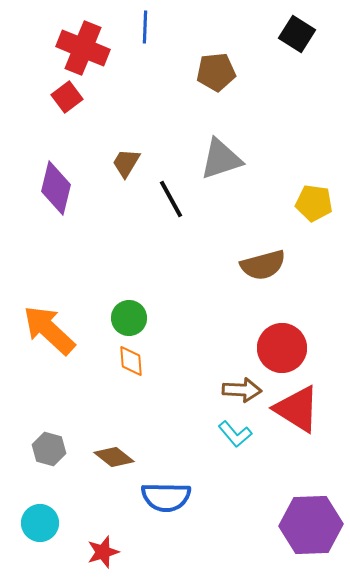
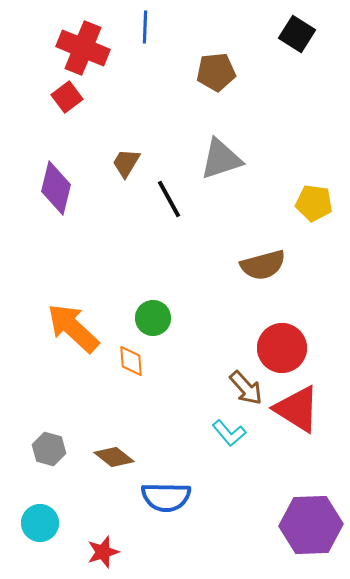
black line: moved 2 px left
green circle: moved 24 px right
orange arrow: moved 24 px right, 2 px up
brown arrow: moved 4 px right, 2 px up; rotated 45 degrees clockwise
cyan L-shape: moved 6 px left, 1 px up
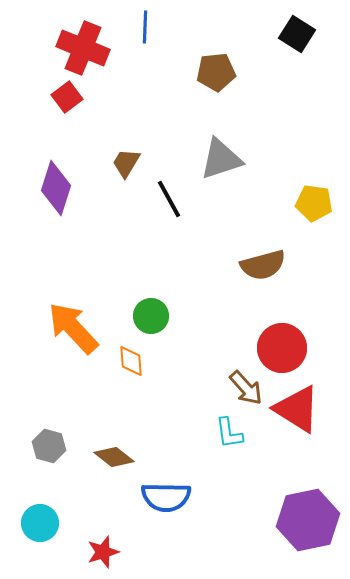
purple diamond: rotated 4 degrees clockwise
green circle: moved 2 px left, 2 px up
orange arrow: rotated 4 degrees clockwise
cyan L-shape: rotated 32 degrees clockwise
gray hexagon: moved 3 px up
purple hexagon: moved 3 px left, 5 px up; rotated 10 degrees counterclockwise
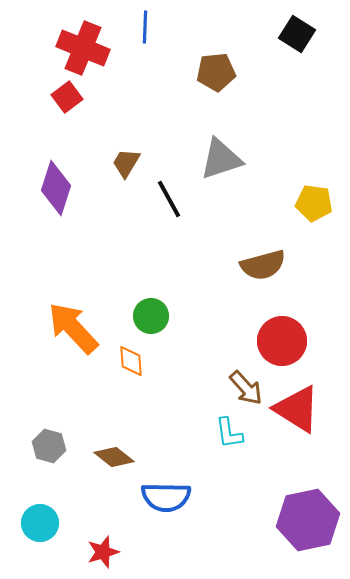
red circle: moved 7 px up
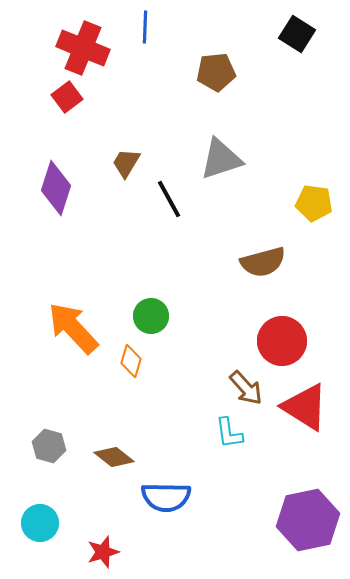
brown semicircle: moved 3 px up
orange diamond: rotated 20 degrees clockwise
red triangle: moved 8 px right, 2 px up
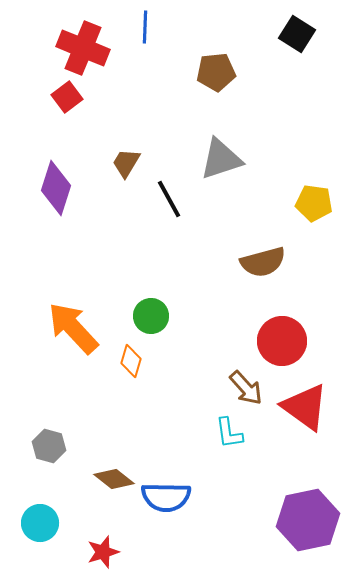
red triangle: rotated 4 degrees clockwise
brown diamond: moved 22 px down
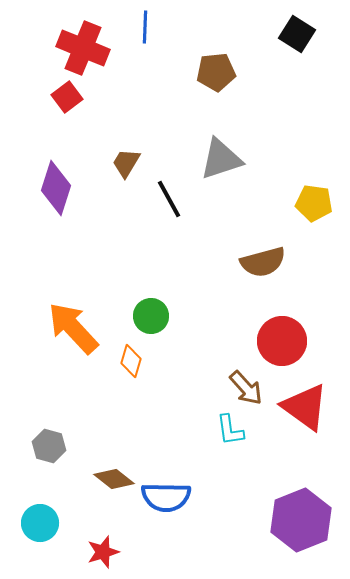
cyan L-shape: moved 1 px right, 3 px up
purple hexagon: moved 7 px left; rotated 10 degrees counterclockwise
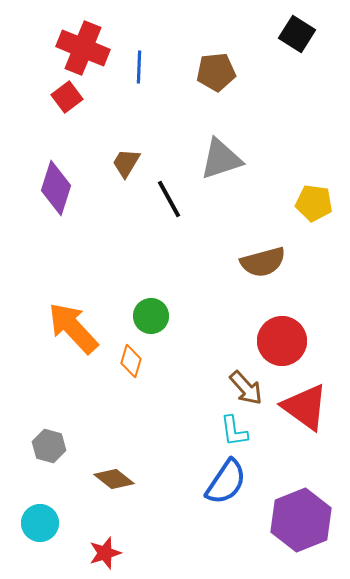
blue line: moved 6 px left, 40 px down
cyan L-shape: moved 4 px right, 1 px down
blue semicircle: moved 60 px right, 15 px up; rotated 57 degrees counterclockwise
red star: moved 2 px right, 1 px down
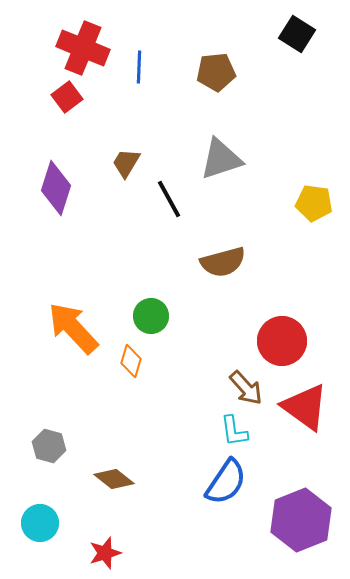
brown semicircle: moved 40 px left
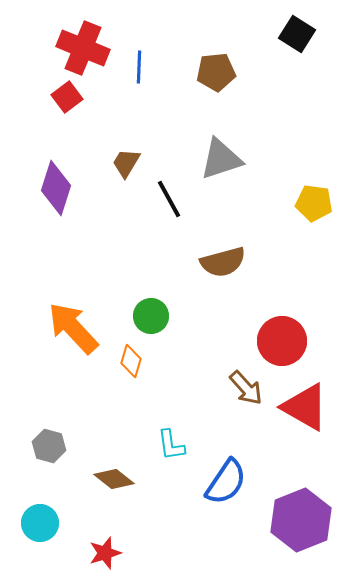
red triangle: rotated 6 degrees counterclockwise
cyan L-shape: moved 63 px left, 14 px down
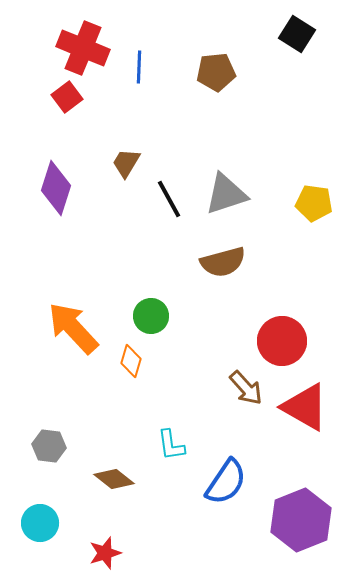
gray triangle: moved 5 px right, 35 px down
gray hexagon: rotated 8 degrees counterclockwise
